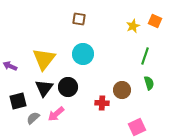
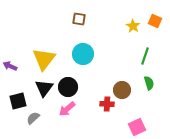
yellow star: rotated 16 degrees counterclockwise
red cross: moved 5 px right, 1 px down
pink arrow: moved 11 px right, 5 px up
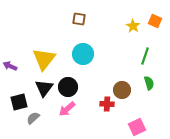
black square: moved 1 px right, 1 px down
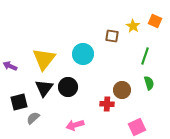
brown square: moved 33 px right, 17 px down
pink arrow: moved 8 px right, 16 px down; rotated 24 degrees clockwise
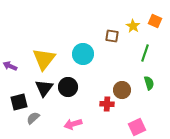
green line: moved 3 px up
pink arrow: moved 2 px left, 1 px up
